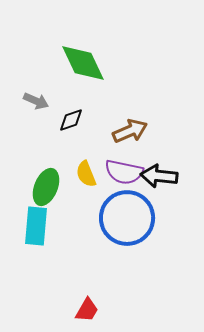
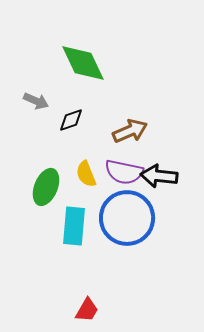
cyan rectangle: moved 38 px right
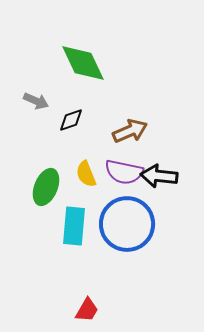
blue circle: moved 6 px down
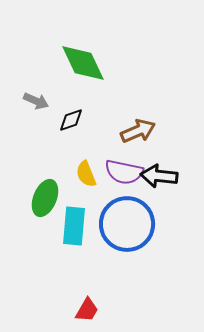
brown arrow: moved 8 px right
green ellipse: moved 1 px left, 11 px down
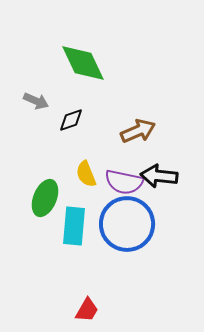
purple semicircle: moved 10 px down
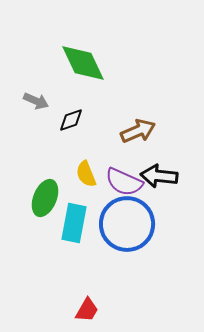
purple semicircle: rotated 12 degrees clockwise
cyan rectangle: moved 3 px up; rotated 6 degrees clockwise
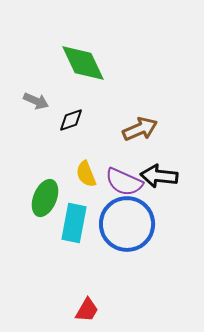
brown arrow: moved 2 px right, 2 px up
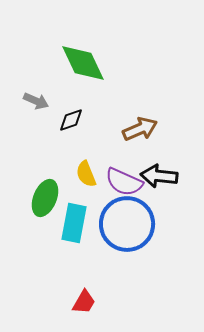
red trapezoid: moved 3 px left, 8 px up
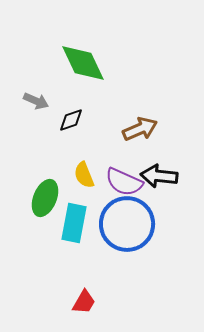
yellow semicircle: moved 2 px left, 1 px down
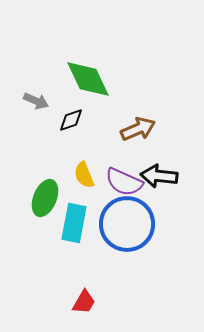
green diamond: moved 5 px right, 16 px down
brown arrow: moved 2 px left
